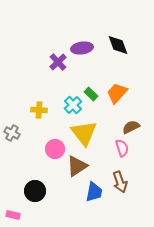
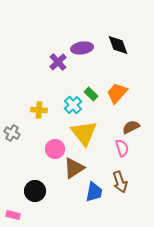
brown triangle: moved 3 px left, 2 px down
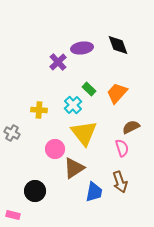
green rectangle: moved 2 px left, 5 px up
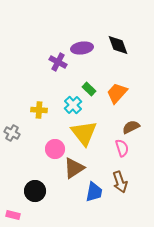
purple cross: rotated 18 degrees counterclockwise
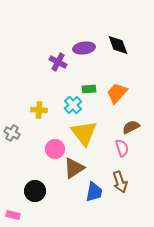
purple ellipse: moved 2 px right
green rectangle: rotated 48 degrees counterclockwise
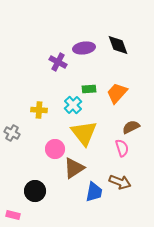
brown arrow: rotated 50 degrees counterclockwise
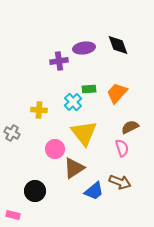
purple cross: moved 1 px right, 1 px up; rotated 36 degrees counterclockwise
cyan cross: moved 3 px up
brown semicircle: moved 1 px left
blue trapezoid: moved 1 px up; rotated 40 degrees clockwise
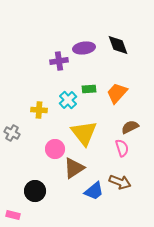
cyan cross: moved 5 px left, 2 px up
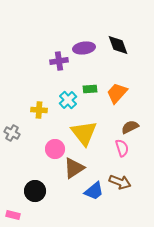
green rectangle: moved 1 px right
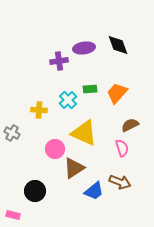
brown semicircle: moved 2 px up
yellow triangle: rotated 28 degrees counterclockwise
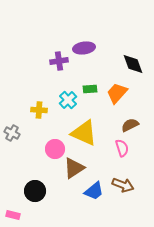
black diamond: moved 15 px right, 19 px down
brown arrow: moved 3 px right, 3 px down
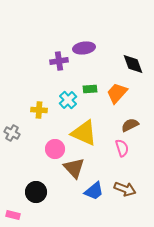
brown triangle: rotated 40 degrees counterclockwise
brown arrow: moved 2 px right, 4 px down
black circle: moved 1 px right, 1 px down
